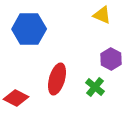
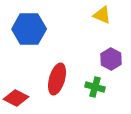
green cross: rotated 24 degrees counterclockwise
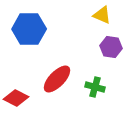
purple hexagon: moved 12 px up; rotated 20 degrees counterclockwise
red ellipse: rotated 28 degrees clockwise
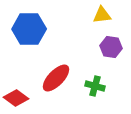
yellow triangle: rotated 30 degrees counterclockwise
red ellipse: moved 1 px left, 1 px up
green cross: moved 1 px up
red diamond: rotated 10 degrees clockwise
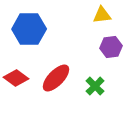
purple hexagon: rotated 15 degrees counterclockwise
green cross: rotated 30 degrees clockwise
red diamond: moved 20 px up
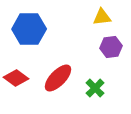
yellow triangle: moved 2 px down
red ellipse: moved 2 px right
green cross: moved 2 px down
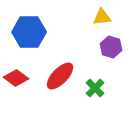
blue hexagon: moved 3 px down
purple hexagon: rotated 25 degrees clockwise
red ellipse: moved 2 px right, 2 px up
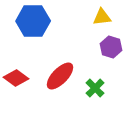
blue hexagon: moved 4 px right, 11 px up
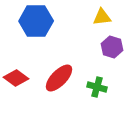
blue hexagon: moved 3 px right
purple hexagon: moved 1 px right
red ellipse: moved 1 px left, 2 px down
green cross: moved 2 px right, 1 px up; rotated 30 degrees counterclockwise
